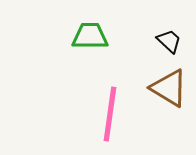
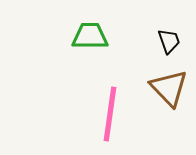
black trapezoid: rotated 28 degrees clockwise
brown triangle: rotated 15 degrees clockwise
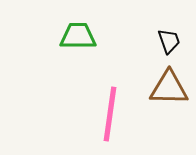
green trapezoid: moved 12 px left
brown triangle: rotated 45 degrees counterclockwise
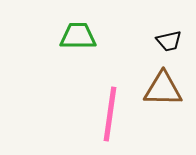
black trapezoid: rotated 96 degrees clockwise
brown triangle: moved 6 px left, 1 px down
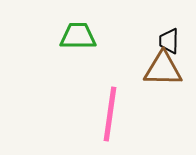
black trapezoid: rotated 104 degrees clockwise
brown triangle: moved 20 px up
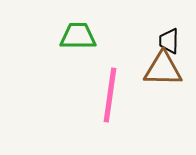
pink line: moved 19 px up
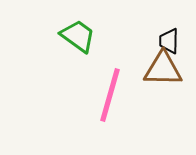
green trapezoid: rotated 36 degrees clockwise
pink line: rotated 8 degrees clockwise
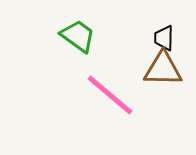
black trapezoid: moved 5 px left, 3 px up
pink line: rotated 66 degrees counterclockwise
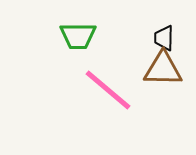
green trapezoid: rotated 144 degrees clockwise
pink line: moved 2 px left, 5 px up
